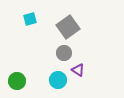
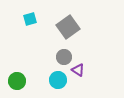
gray circle: moved 4 px down
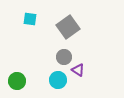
cyan square: rotated 24 degrees clockwise
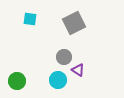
gray square: moved 6 px right, 4 px up; rotated 10 degrees clockwise
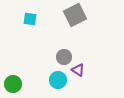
gray square: moved 1 px right, 8 px up
green circle: moved 4 px left, 3 px down
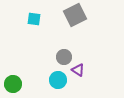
cyan square: moved 4 px right
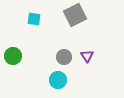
purple triangle: moved 9 px right, 14 px up; rotated 24 degrees clockwise
green circle: moved 28 px up
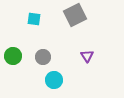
gray circle: moved 21 px left
cyan circle: moved 4 px left
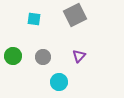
purple triangle: moved 8 px left; rotated 16 degrees clockwise
cyan circle: moved 5 px right, 2 px down
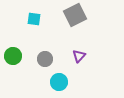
gray circle: moved 2 px right, 2 px down
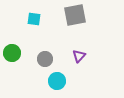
gray square: rotated 15 degrees clockwise
green circle: moved 1 px left, 3 px up
cyan circle: moved 2 px left, 1 px up
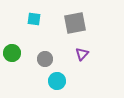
gray square: moved 8 px down
purple triangle: moved 3 px right, 2 px up
